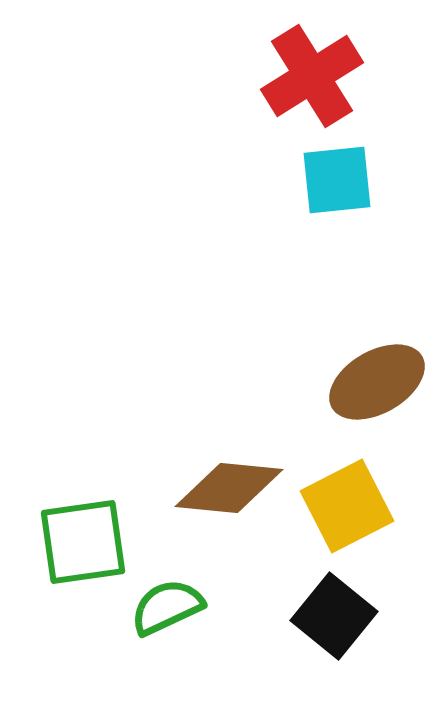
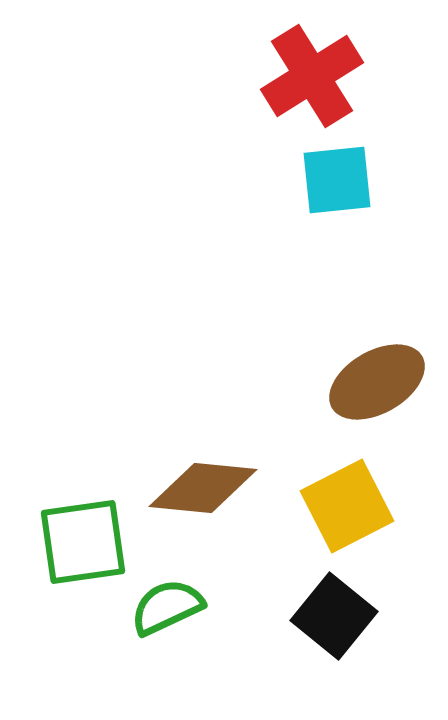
brown diamond: moved 26 px left
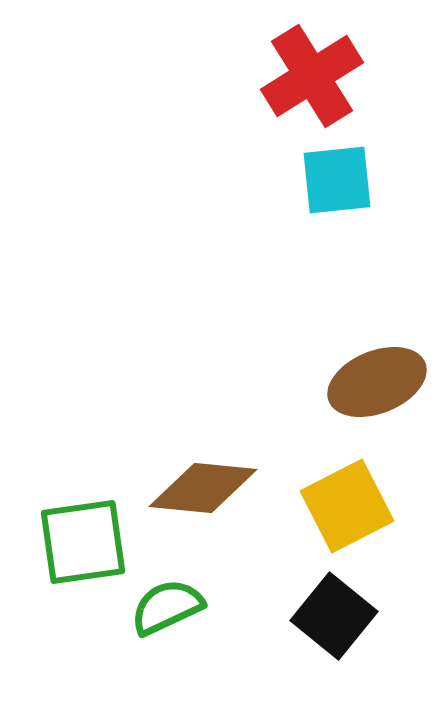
brown ellipse: rotated 8 degrees clockwise
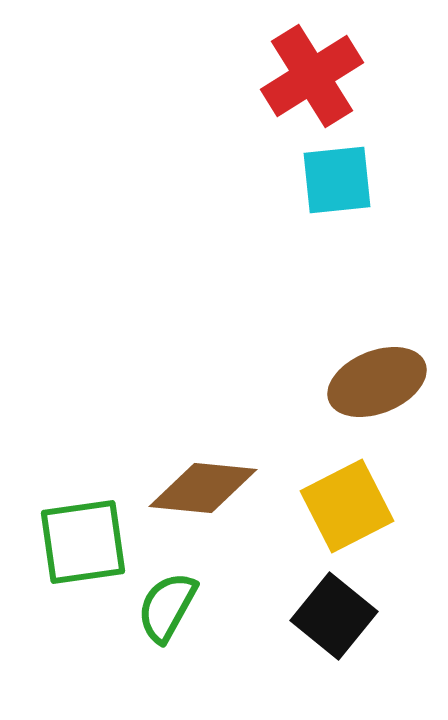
green semicircle: rotated 36 degrees counterclockwise
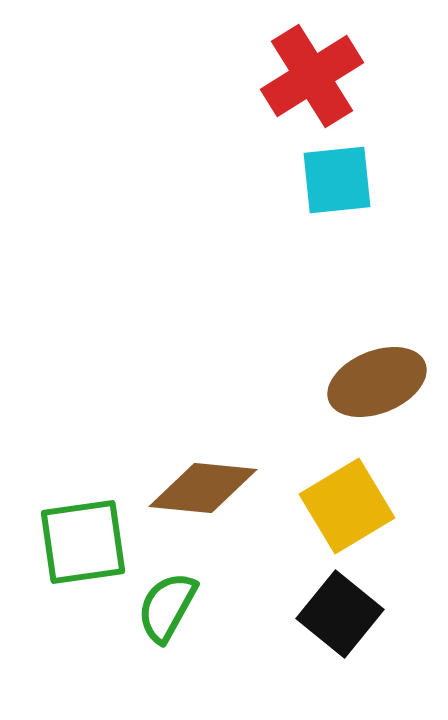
yellow square: rotated 4 degrees counterclockwise
black square: moved 6 px right, 2 px up
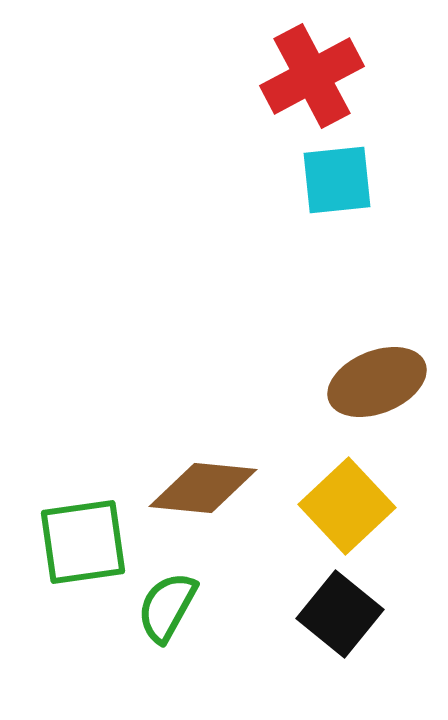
red cross: rotated 4 degrees clockwise
yellow square: rotated 12 degrees counterclockwise
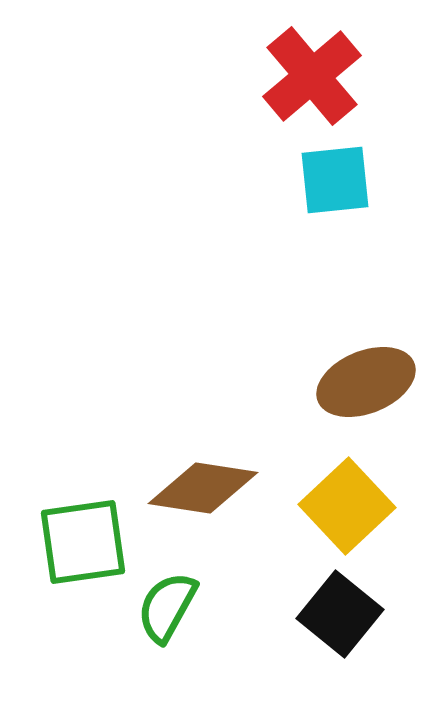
red cross: rotated 12 degrees counterclockwise
cyan square: moved 2 px left
brown ellipse: moved 11 px left
brown diamond: rotated 3 degrees clockwise
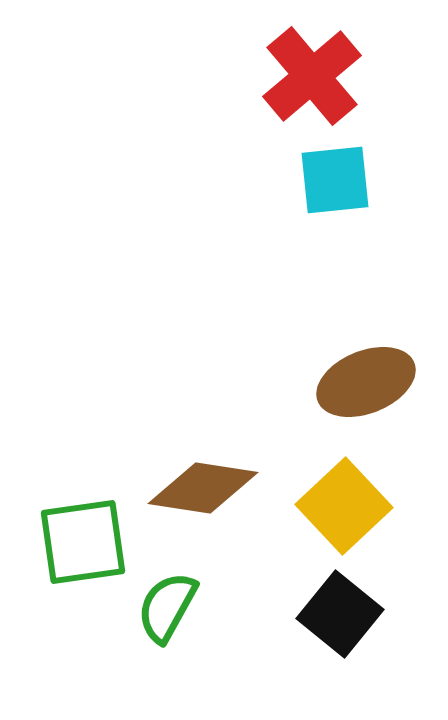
yellow square: moved 3 px left
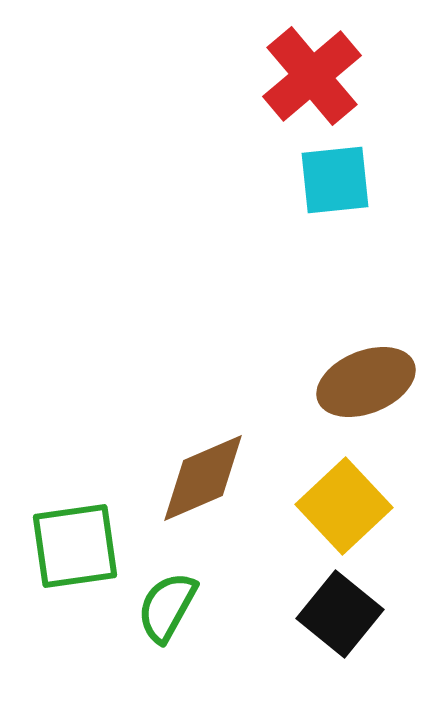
brown diamond: moved 10 px up; rotated 32 degrees counterclockwise
green square: moved 8 px left, 4 px down
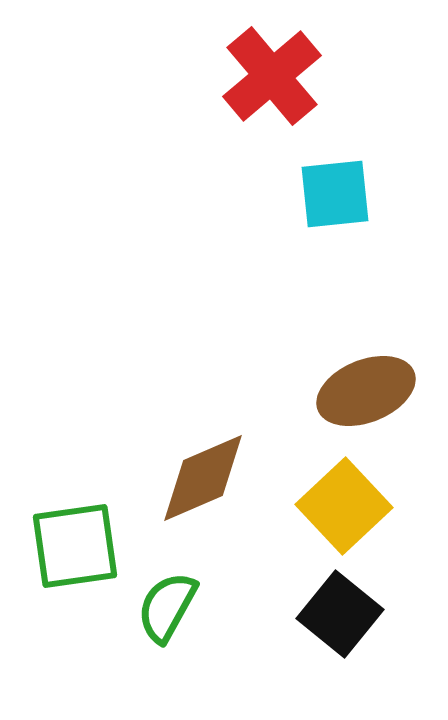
red cross: moved 40 px left
cyan square: moved 14 px down
brown ellipse: moved 9 px down
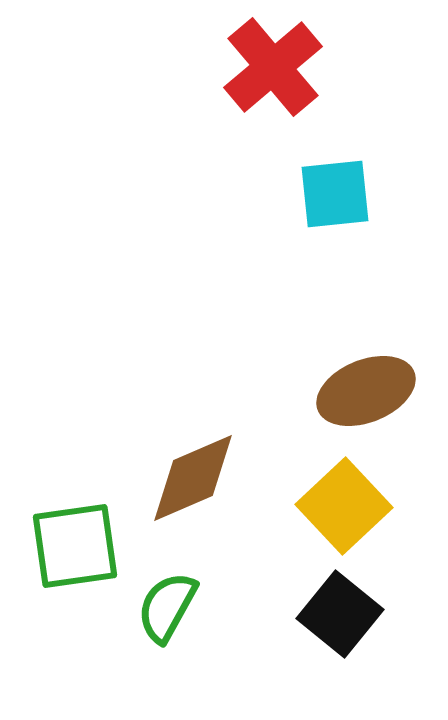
red cross: moved 1 px right, 9 px up
brown diamond: moved 10 px left
